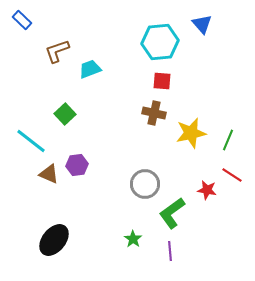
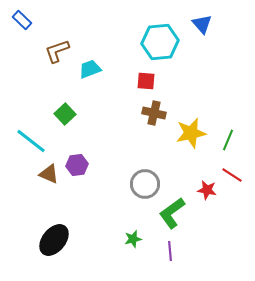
red square: moved 16 px left
green star: rotated 24 degrees clockwise
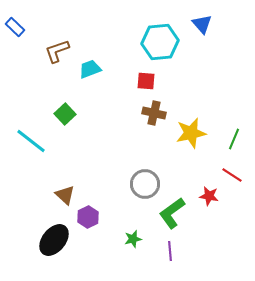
blue rectangle: moved 7 px left, 7 px down
green line: moved 6 px right, 1 px up
purple hexagon: moved 11 px right, 52 px down; rotated 20 degrees counterclockwise
brown triangle: moved 16 px right, 21 px down; rotated 20 degrees clockwise
red star: moved 2 px right, 6 px down
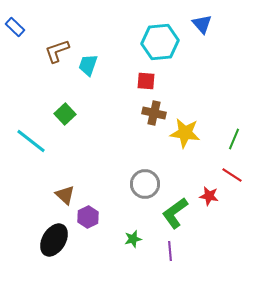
cyan trapezoid: moved 2 px left, 4 px up; rotated 50 degrees counterclockwise
yellow star: moved 6 px left; rotated 20 degrees clockwise
green L-shape: moved 3 px right
black ellipse: rotated 8 degrees counterclockwise
